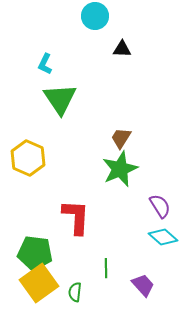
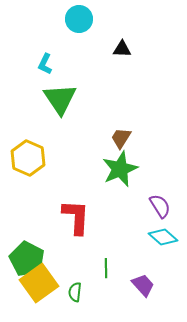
cyan circle: moved 16 px left, 3 px down
green pentagon: moved 8 px left, 6 px down; rotated 20 degrees clockwise
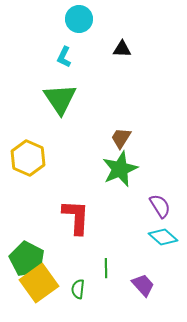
cyan L-shape: moved 19 px right, 7 px up
green semicircle: moved 3 px right, 3 px up
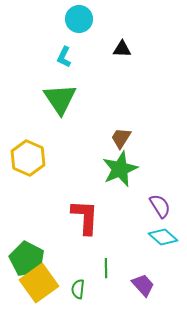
red L-shape: moved 9 px right
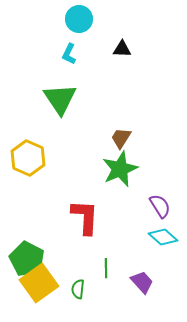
cyan L-shape: moved 5 px right, 3 px up
purple trapezoid: moved 1 px left, 3 px up
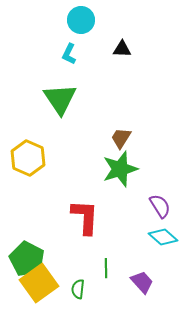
cyan circle: moved 2 px right, 1 px down
green star: rotated 6 degrees clockwise
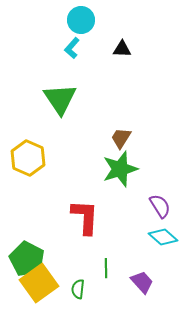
cyan L-shape: moved 3 px right, 6 px up; rotated 15 degrees clockwise
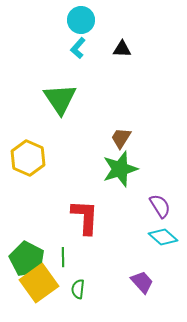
cyan L-shape: moved 6 px right
green line: moved 43 px left, 11 px up
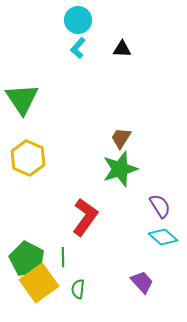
cyan circle: moved 3 px left
green triangle: moved 38 px left
red L-shape: rotated 33 degrees clockwise
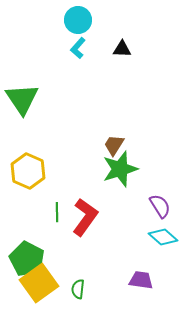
brown trapezoid: moved 7 px left, 7 px down
yellow hexagon: moved 13 px down
green line: moved 6 px left, 45 px up
purple trapezoid: moved 1 px left, 2 px up; rotated 40 degrees counterclockwise
